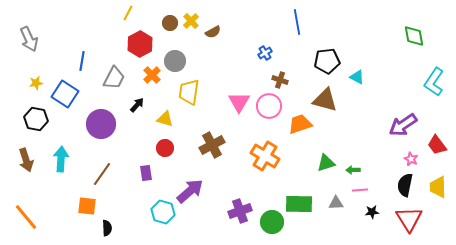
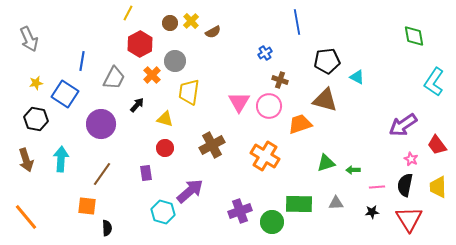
pink line at (360, 190): moved 17 px right, 3 px up
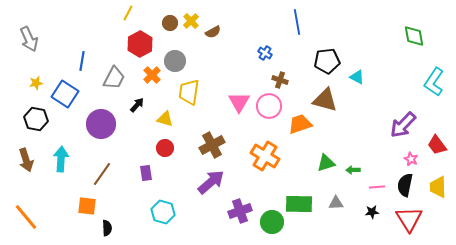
blue cross at (265, 53): rotated 24 degrees counterclockwise
purple arrow at (403, 125): rotated 12 degrees counterclockwise
purple arrow at (190, 191): moved 21 px right, 9 px up
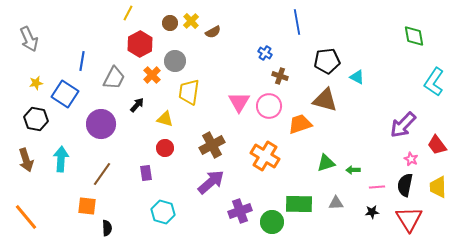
brown cross at (280, 80): moved 4 px up
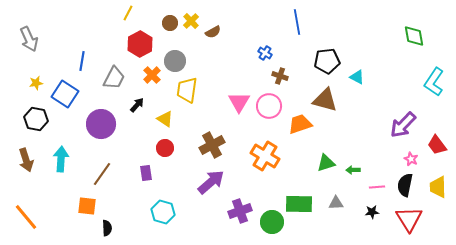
yellow trapezoid at (189, 92): moved 2 px left, 2 px up
yellow triangle at (165, 119): rotated 18 degrees clockwise
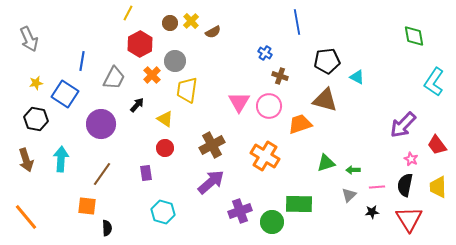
gray triangle at (336, 203): moved 13 px right, 8 px up; rotated 42 degrees counterclockwise
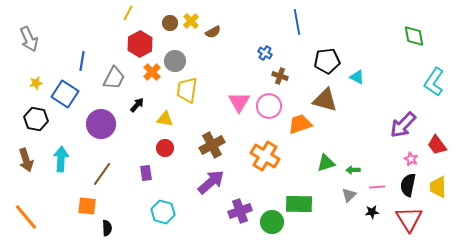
orange cross at (152, 75): moved 3 px up
yellow triangle at (165, 119): rotated 24 degrees counterclockwise
black semicircle at (405, 185): moved 3 px right
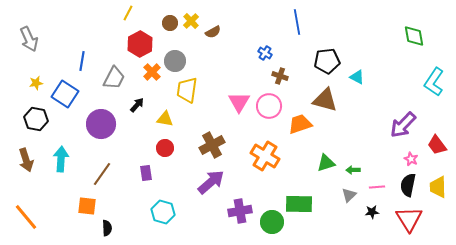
purple cross at (240, 211): rotated 10 degrees clockwise
